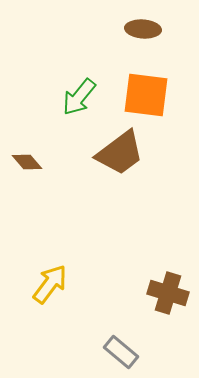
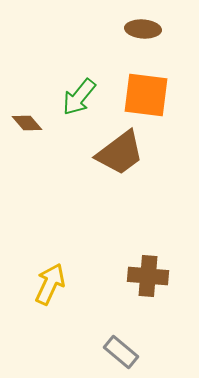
brown diamond: moved 39 px up
yellow arrow: rotated 12 degrees counterclockwise
brown cross: moved 20 px left, 17 px up; rotated 12 degrees counterclockwise
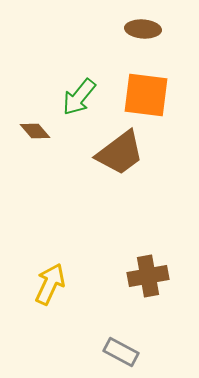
brown diamond: moved 8 px right, 8 px down
brown cross: rotated 15 degrees counterclockwise
gray rectangle: rotated 12 degrees counterclockwise
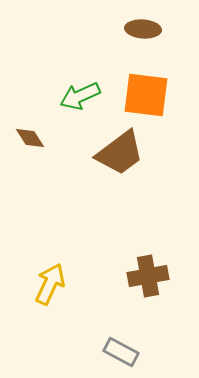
green arrow: moved 1 px right, 1 px up; rotated 27 degrees clockwise
brown diamond: moved 5 px left, 7 px down; rotated 8 degrees clockwise
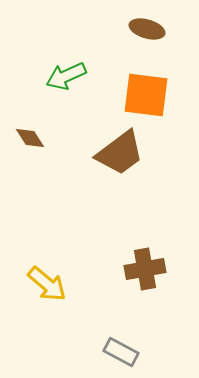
brown ellipse: moved 4 px right; rotated 12 degrees clockwise
green arrow: moved 14 px left, 20 px up
brown cross: moved 3 px left, 7 px up
yellow arrow: moved 3 px left; rotated 105 degrees clockwise
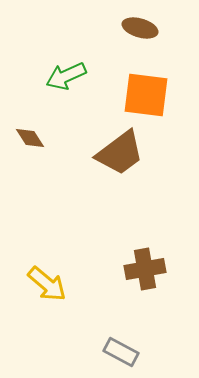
brown ellipse: moved 7 px left, 1 px up
